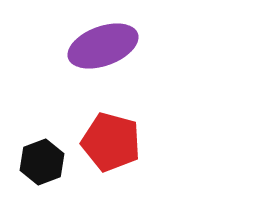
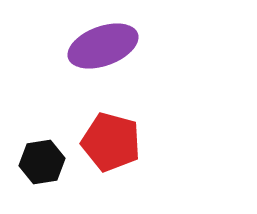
black hexagon: rotated 12 degrees clockwise
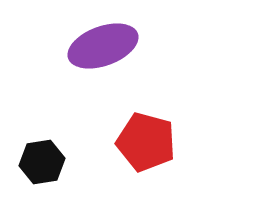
red pentagon: moved 35 px right
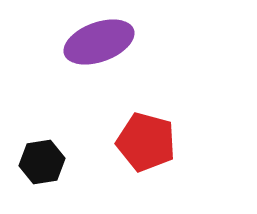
purple ellipse: moved 4 px left, 4 px up
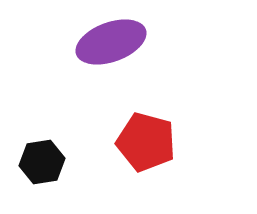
purple ellipse: moved 12 px right
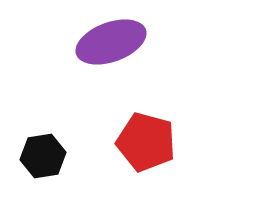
black hexagon: moved 1 px right, 6 px up
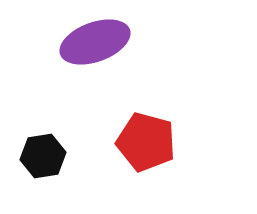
purple ellipse: moved 16 px left
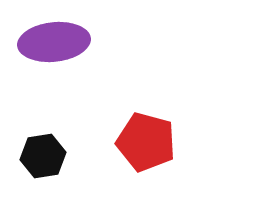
purple ellipse: moved 41 px left; rotated 14 degrees clockwise
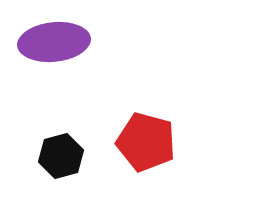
black hexagon: moved 18 px right; rotated 6 degrees counterclockwise
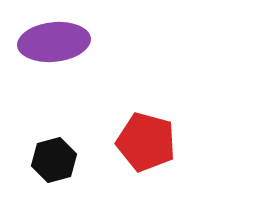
black hexagon: moved 7 px left, 4 px down
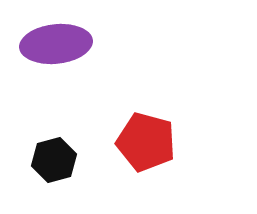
purple ellipse: moved 2 px right, 2 px down
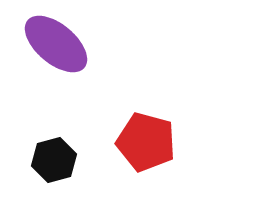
purple ellipse: rotated 46 degrees clockwise
